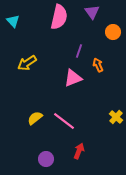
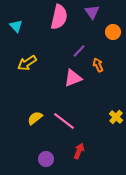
cyan triangle: moved 3 px right, 5 px down
purple line: rotated 24 degrees clockwise
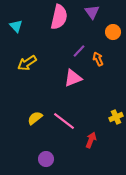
orange arrow: moved 6 px up
yellow cross: rotated 24 degrees clockwise
red arrow: moved 12 px right, 11 px up
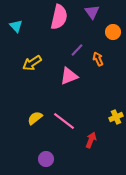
purple line: moved 2 px left, 1 px up
yellow arrow: moved 5 px right
pink triangle: moved 4 px left, 2 px up
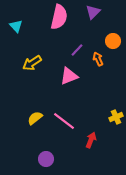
purple triangle: moved 1 px right; rotated 21 degrees clockwise
orange circle: moved 9 px down
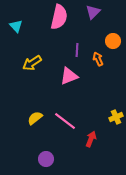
purple line: rotated 40 degrees counterclockwise
pink line: moved 1 px right
red arrow: moved 1 px up
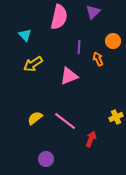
cyan triangle: moved 9 px right, 9 px down
purple line: moved 2 px right, 3 px up
yellow arrow: moved 1 px right, 1 px down
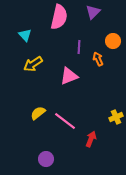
yellow semicircle: moved 3 px right, 5 px up
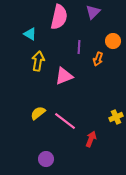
cyan triangle: moved 5 px right, 1 px up; rotated 16 degrees counterclockwise
orange arrow: rotated 136 degrees counterclockwise
yellow arrow: moved 5 px right, 3 px up; rotated 132 degrees clockwise
pink triangle: moved 5 px left
